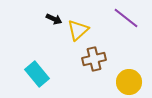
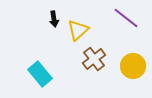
black arrow: rotated 56 degrees clockwise
brown cross: rotated 25 degrees counterclockwise
cyan rectangle: moved 3 px right
yellow circle: moved 4 px right, 16 px up
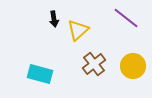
brown cross: moved 5 px down
cyan rectangle: rotated 35 degrees counterclockwise
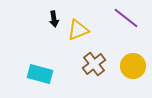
yellow triangle: rotated 20 degrees clockwise
